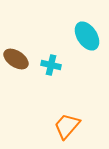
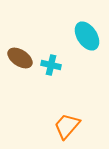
brown ellipse: moved 4 px right, 1 px up
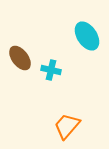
brown ellipse: rotated 20 degrees clockwise
cyan cross: moved 5 px down
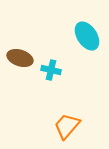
brown ellipse: rotated 35 degrees counterclockwise
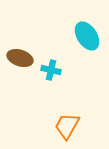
orange trapezoid: rotated 12 degrees counterclockwise
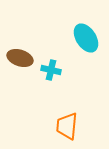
cyan ellipse: moved 1 px left, 2 px down
orange trapezoid: rotated 24 degrees counterclockwise
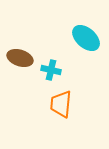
cyan ellipse: rotated 16 degrees counterclockwise
orange trapezoid: moved 6 px left, 22 px up
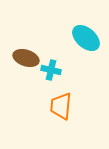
brown ellipse: moved 6 px right
orange trapezoid: moved 2 px down
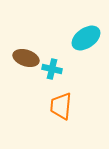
cyan ellipse: rotated 76 degrees counterclockwise
cyan cross: moved 1 px right, 1 px up
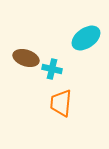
orange trapezoid: moved 3 px up
